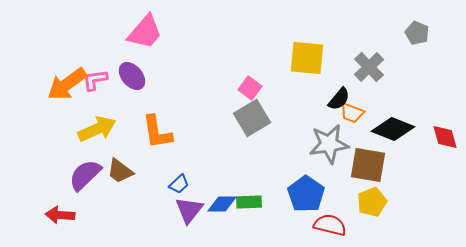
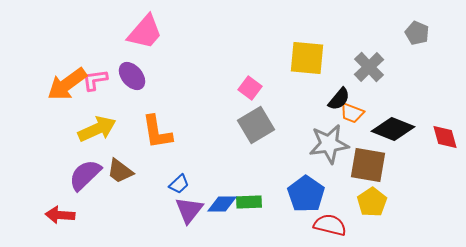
gray square: moved 4 px right, 7 px down
yellow pentagon: rotated 12 degrees counterclockwise
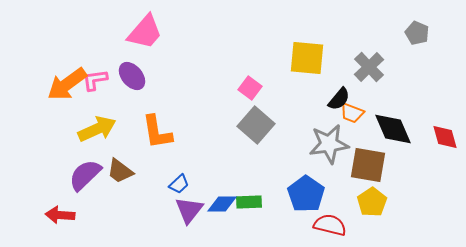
gray square: rotated 18 degrees counterclockwise
black diamond: rotated 45 degrees clockwise
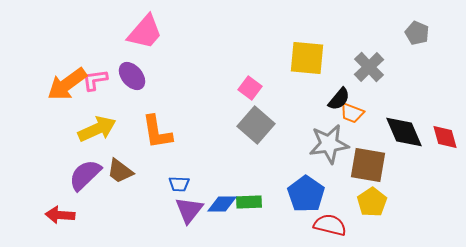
black diamond: moved 11 px right, 3 px down
blue trapezoid: rotated 45 degrees clockwise
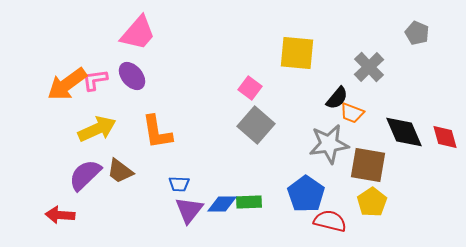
pink trapezoid: moved 7 px left, 1 px down
yellow square: moved 10 px left, 5 px up
black semicircle: moved 2 px left, 1 px up
red semicircle: moved 4 px up
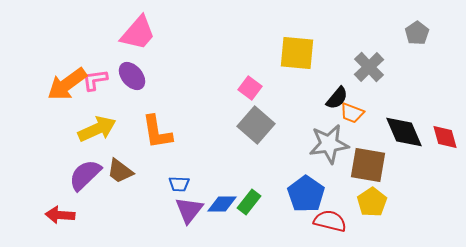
gray pentagon: rotated 15 degrees clockwise
green rectangle: rotated 50 degrees counterclockwise
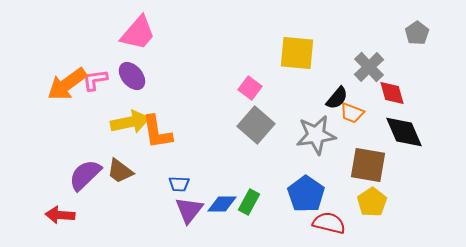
yellow arrow: moved 33 px right, 7 px up; rotated 12 degrees clockwise
red diamond: moved 53 px left, 44 px up
gray star: moved 13 px left, 9 px up
green rectangle: rotated 10 degrees counterclockwise
red semicircle: moved 1 px left, 2 px down
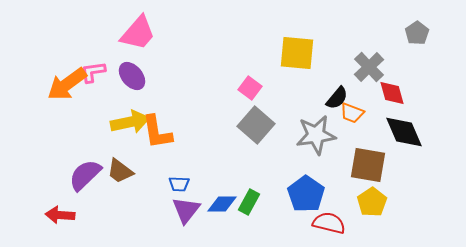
pink L-shape: moved 2 px left, 8 px up
purple triangle: moved 3 px left
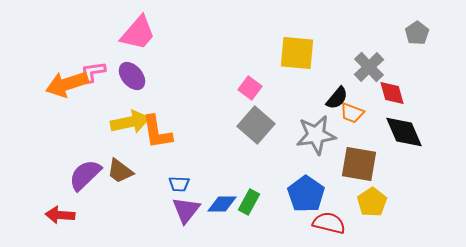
orange arrow: rotated 18 degrees clockwise
brown square: moved 9 px left, 1 px up
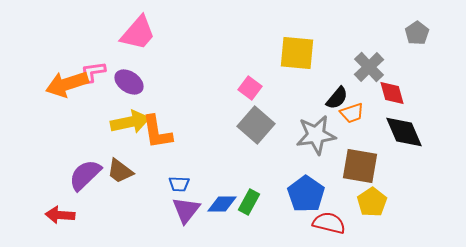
purple ellipse: moved 3 px left, 6 px down; rotated 16 degrees counterclockwise
orange trapezoid: rotated 40 degrees counterclockwise
brown square: moved 1 px right, 2 px down
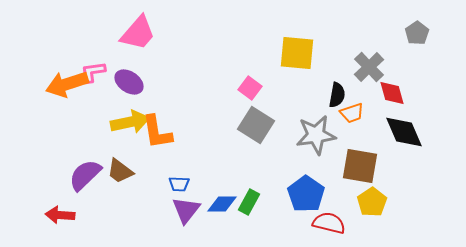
black semicircle: moved 3 px up; rotated 30 degrees counterclockwise
gray square: rotated 9 degrees counterclockwise
